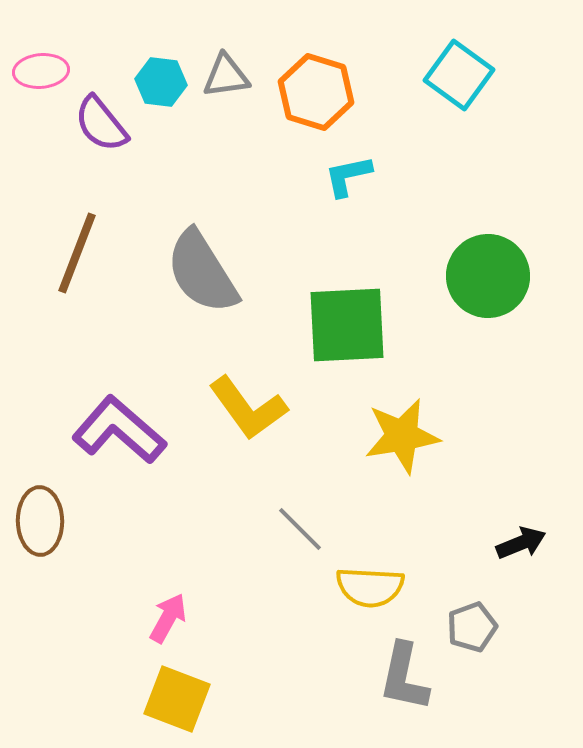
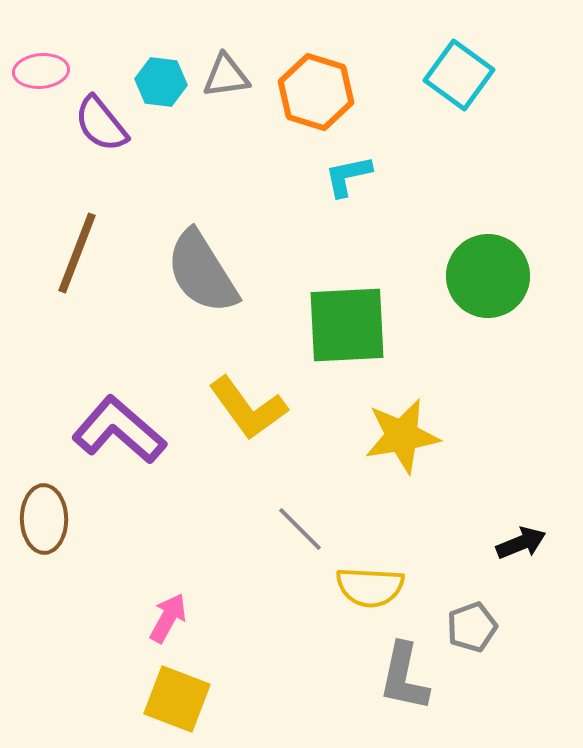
brown ellipse: moved 4 px right, 2 px up
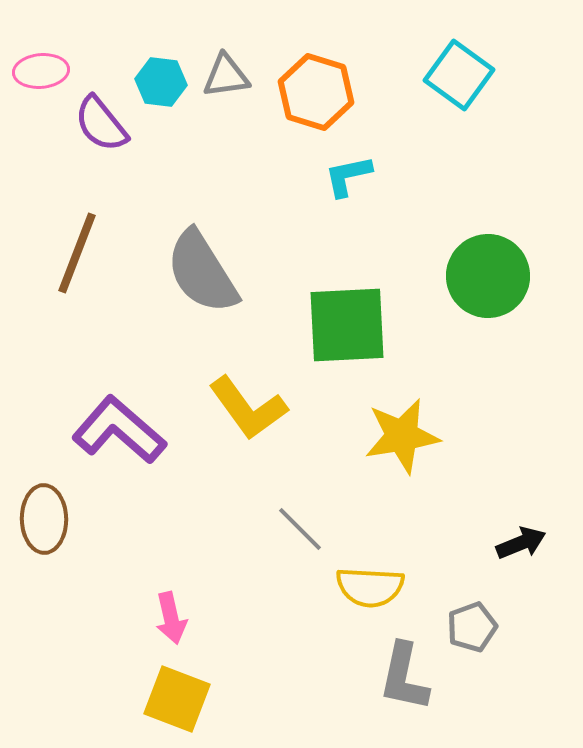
pink arrow: moved 3 px right; rotated 138 degrees clockwise
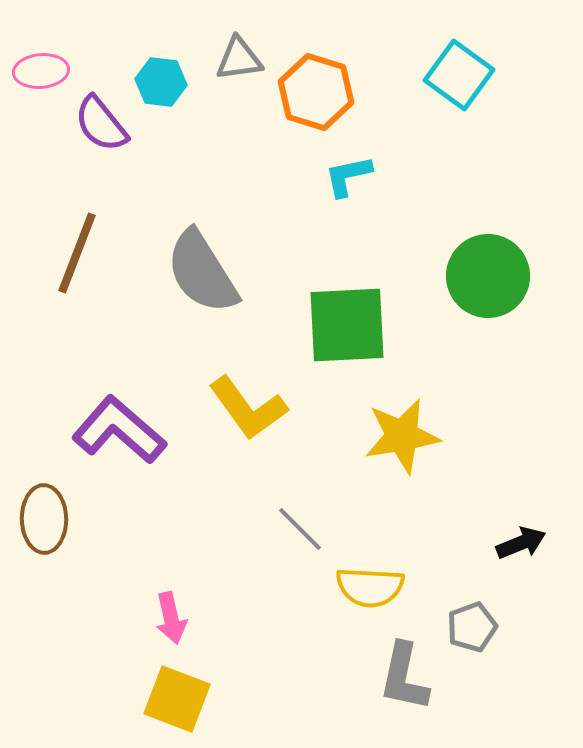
gray triangle: moved 13 px right, 17 px up
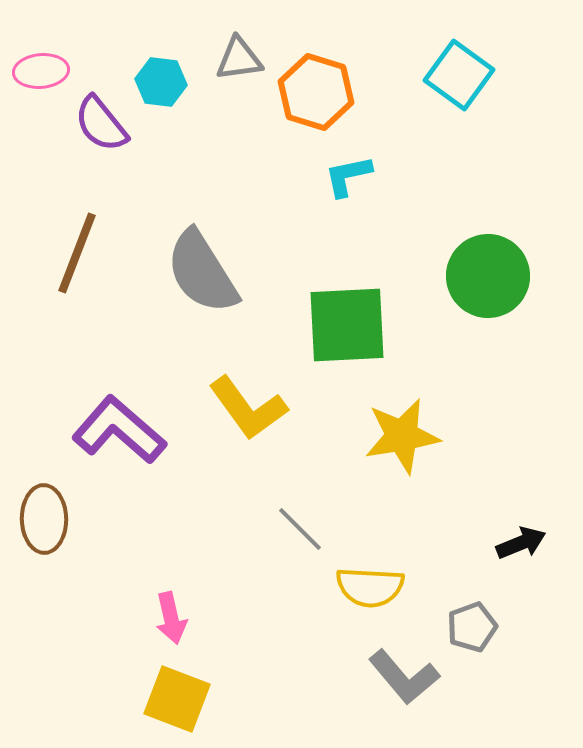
gray L-shape: rotated 52 degrees counterclockwise
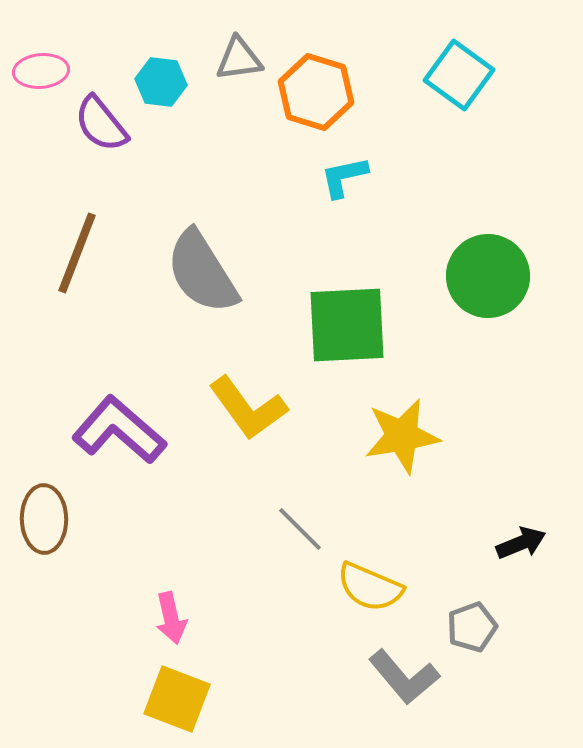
cyan L-shape: moved 4 px left, 1 px down
yellow semicircle: rotated 20 degrees clockwise
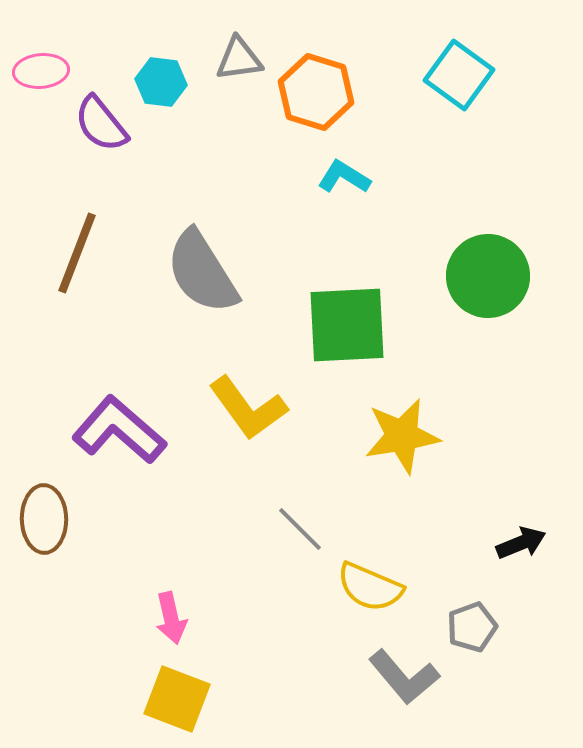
cyan L-shape: rotated 44 degrees clockwise
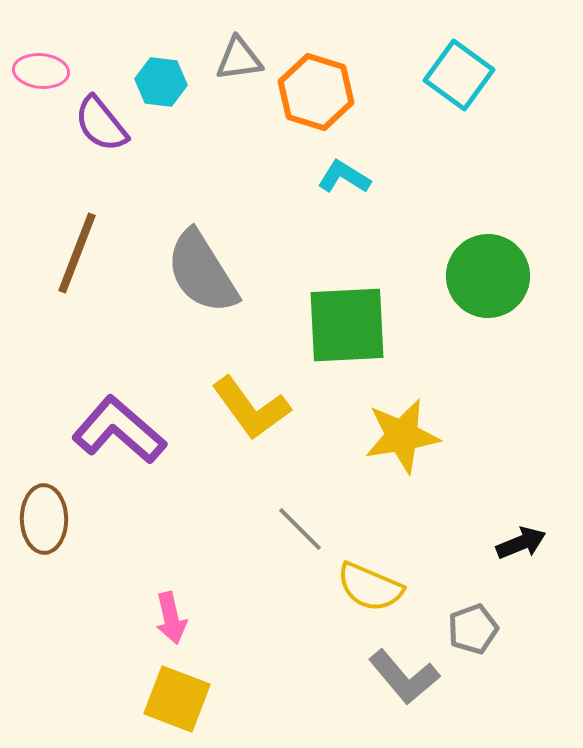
pink ellipse: rotated 10 degrees clockwise
yellow L-shape: moved 3 px right
gray pentagon: moved 1 px right, 2 px down
